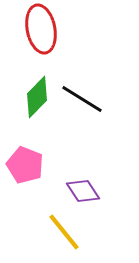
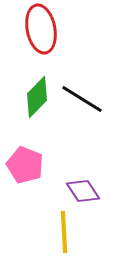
yellow line: rotated 36 degrees clockwise
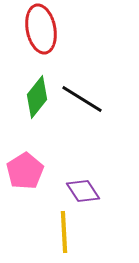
green diamond: rotated 6 degrees counterclockwise
pink pentagon: moved 6 px down; rotated 18 degrees clockwise
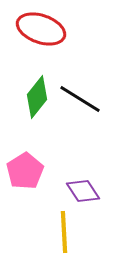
red ellipse: rotated 60 degrees counterclockwise
black line: moved 2 px left
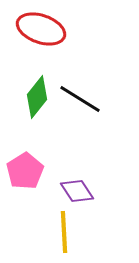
purple diamond: moved 6 px left
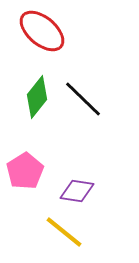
red ellipse: moved 1 px right, 2 px down; rotated 21 degrees clockwise
black line: moved 3 px right; rotated 12 degrees clockwise
purple diamond: rotated 48 degrees counterclockwise
yellow line: rotated 48 degrees counterclockwise
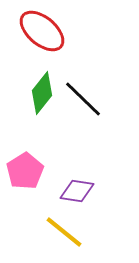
green diamond: moved 5 px right, 4 px up
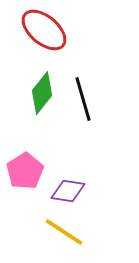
red ellipse: moved 2 px right, 1 px up
black line: rotated 30 degrees clockwise
purple diamond: moved 9 px left
yellow line: rotated 6 degrees counterclockwise
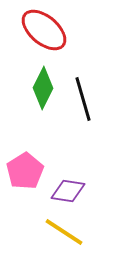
green diamond: moved 1 px right, 5 px up; rotated 12 degrees counterclockwise
